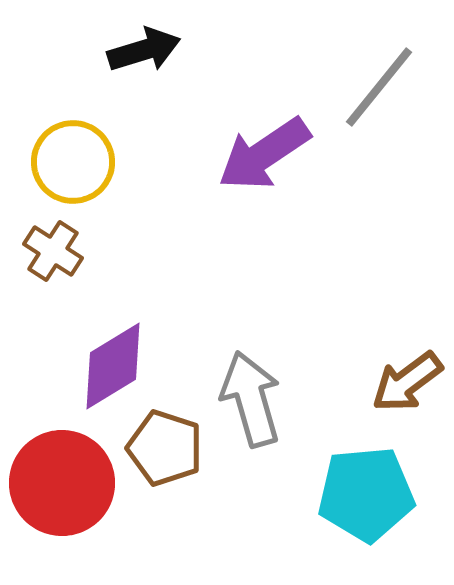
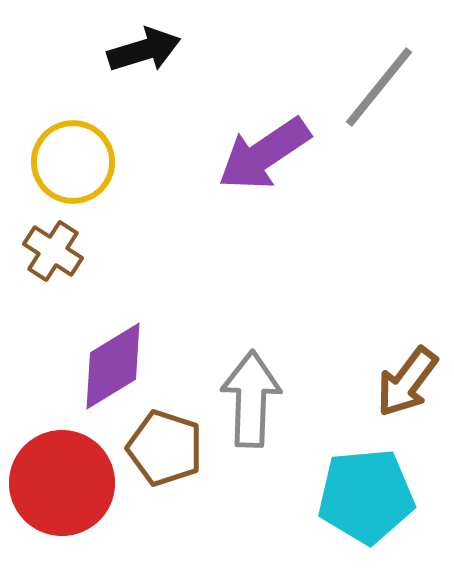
brown arrow: rotated 16 degrees counterclockwise
gray arrow: rotated 18 degrees clockwise
cyan pentagon: moved 2 px down
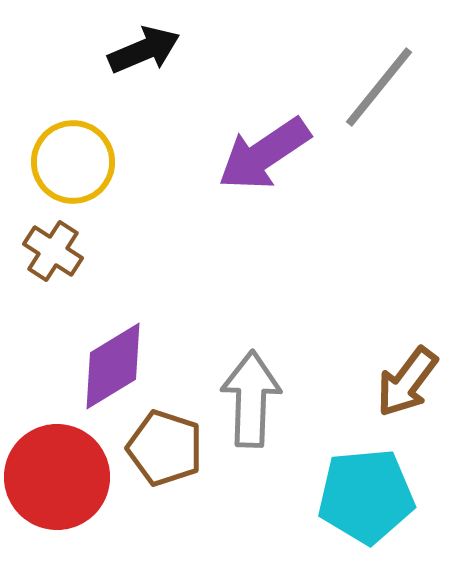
black arrow: rotated 6 degrees counterclockwise
red circle: moved 5 px left, 6 px up
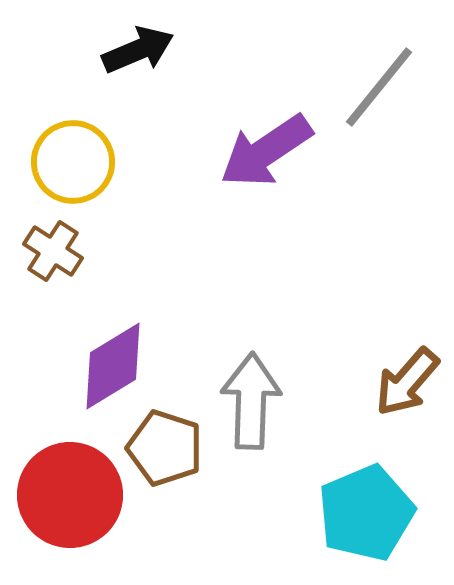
black arrow: moved 6 px left
purple arrow: moved 2 px right, 3 px up
brown arrow: rotated 4 degrees clockwise
gray arrow: moved 2 px down
red circle: moved 13 px right, 18 px down
cyan pentagon: moved 17 px down; rotated 18 degrees counterclockwise
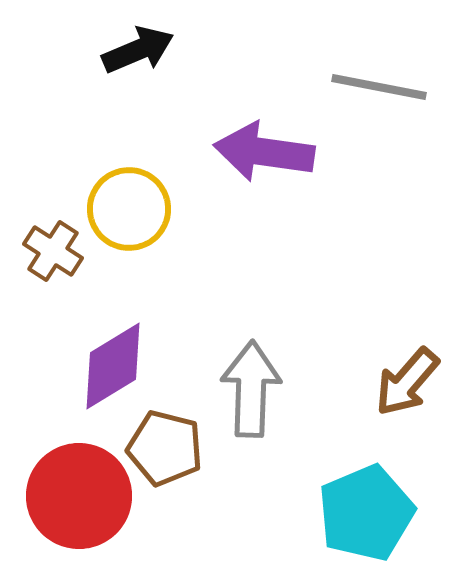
gray line: rotated 62 degrees clockwise
purple arrow: moved 2 px left, 1 px down; rotated 42 degrees clockwise
yellow circle: moved 56 px right, 47 px down
gray arrow: moved 12 px up
brown pentagon: rotated 4 degrees counterclockwise
red circle: moved 9 px right, 1 px down
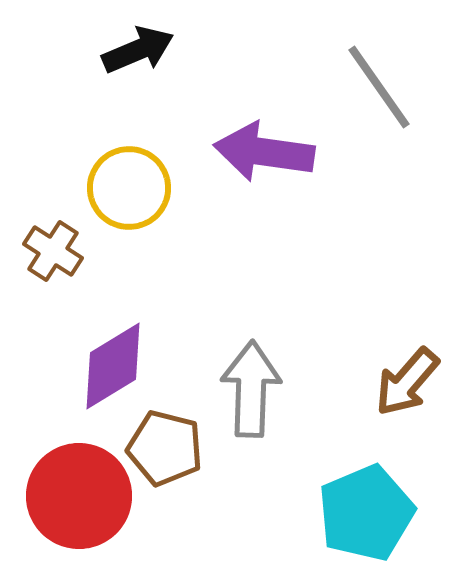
gray line: rotated 44 degrees clockwise
yellow circle: moved 21 px up
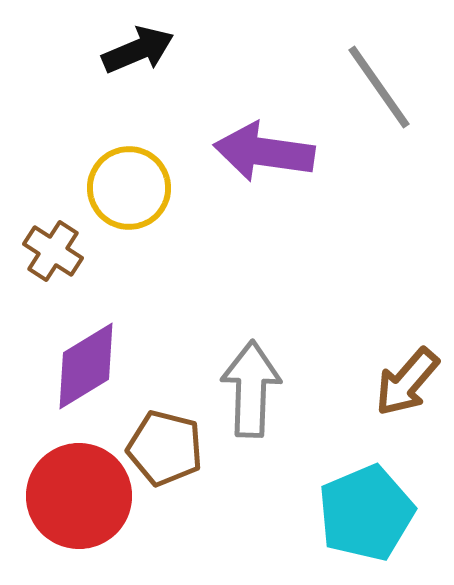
purple diamond: moved 27 px left
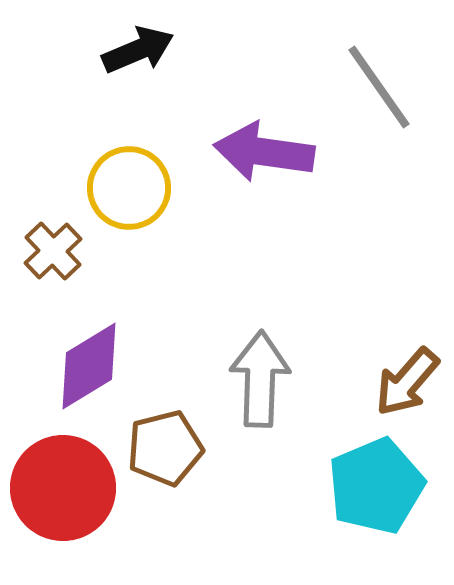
brown cross: rotated 14 degrees clockwise
purple diamond: moved 3 px right
gray arrow: moved 9 px right, 10 px up
brown pentagon: rotated 28 degrees counterclockwise
red circle: moved 16 px left, 8 px up
cyan pentagon: moved 10 px right, 27 px up
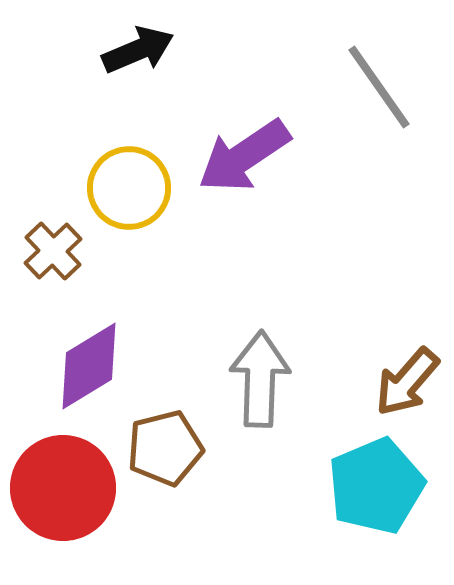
purple arrow: moved 20 px left, 4 px down; rotated 42 degrees counterclockwise
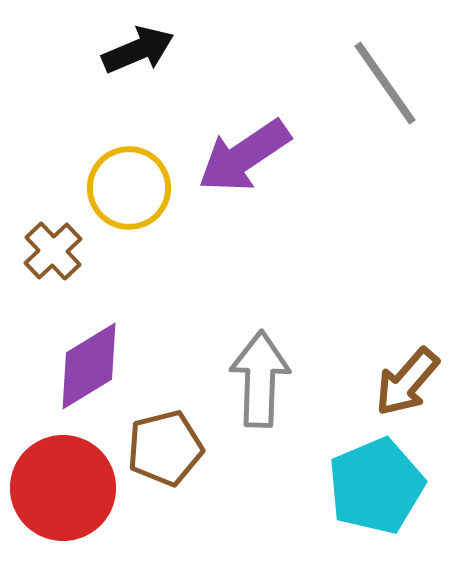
gray line: moved 6 px right, 4 px up
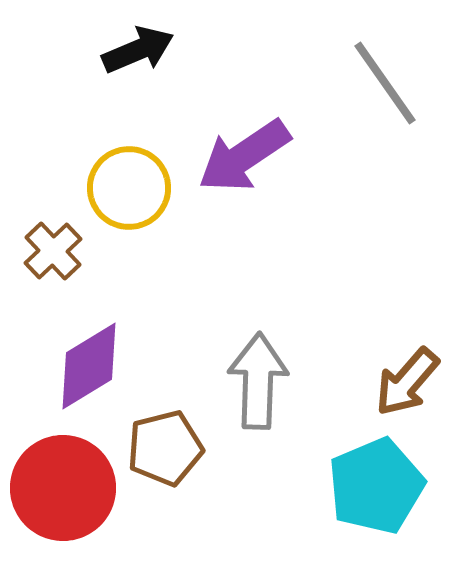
gray arrow: moved 2 px left, 2 px down
